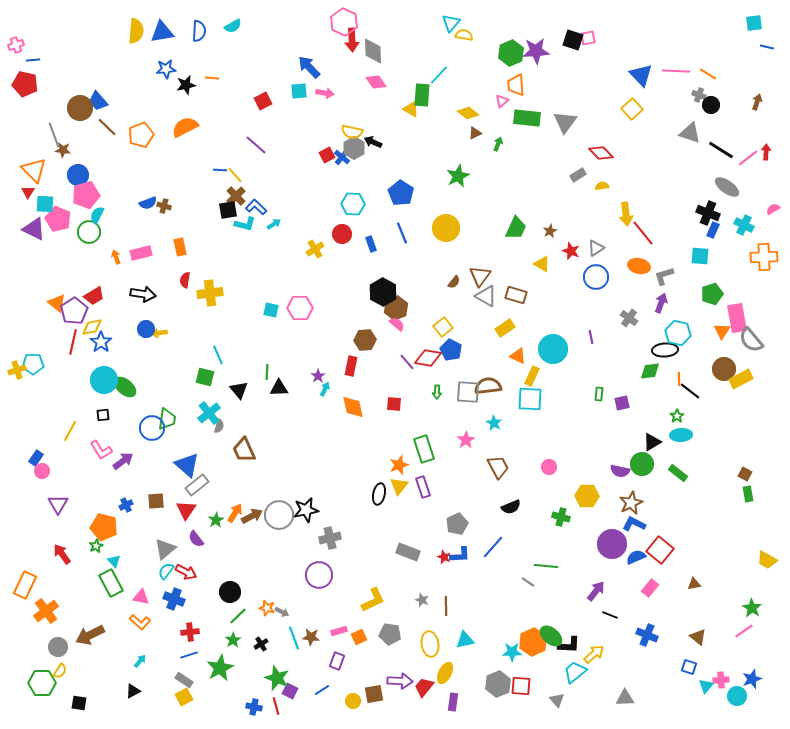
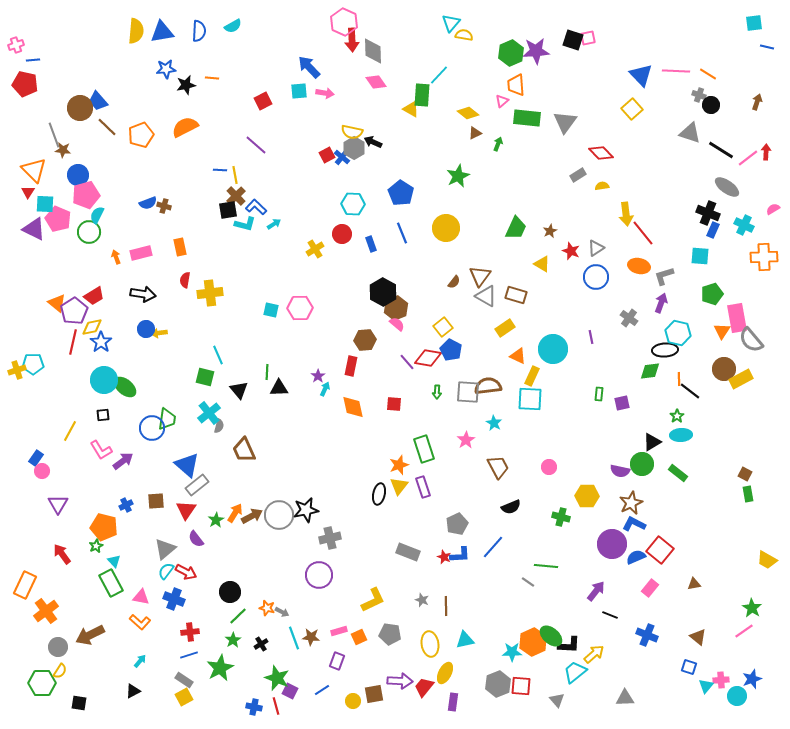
yellow line at (235, 175): rotated 30 degrees clockwise
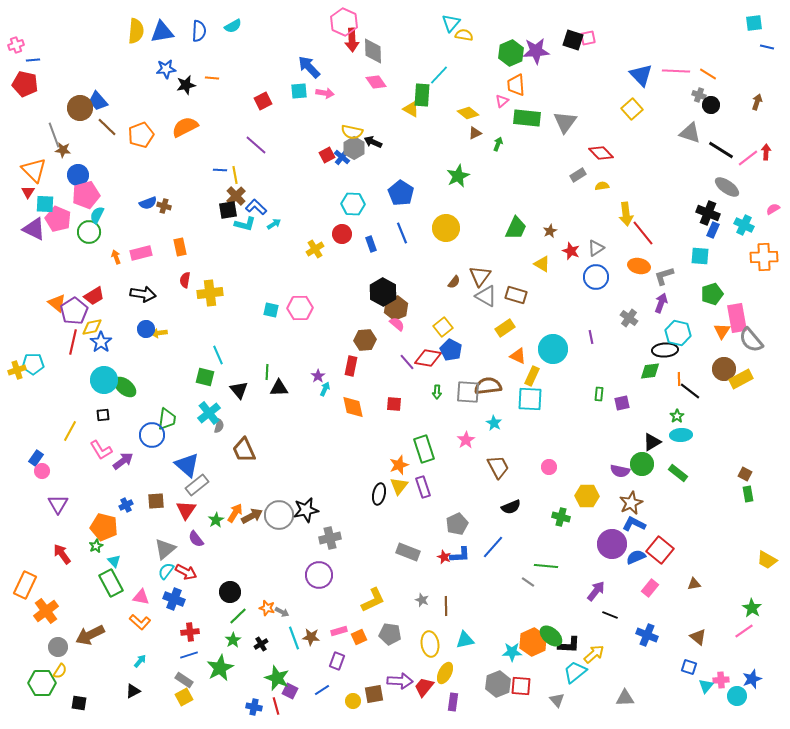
blue circle at (152, 428): moved 7 px down
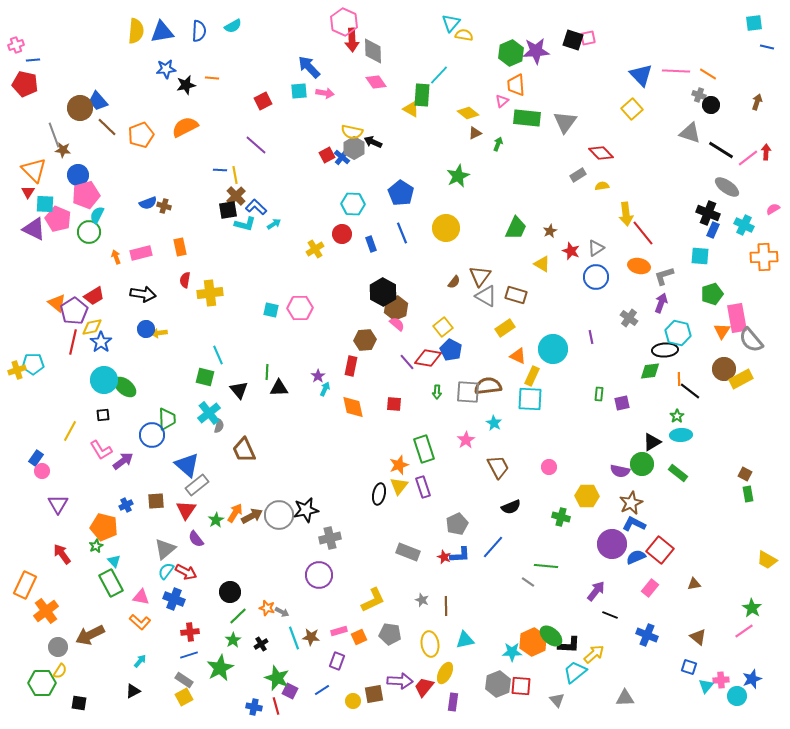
green trapezoid at (167, 419): rotated 10 degrees counterclockwise
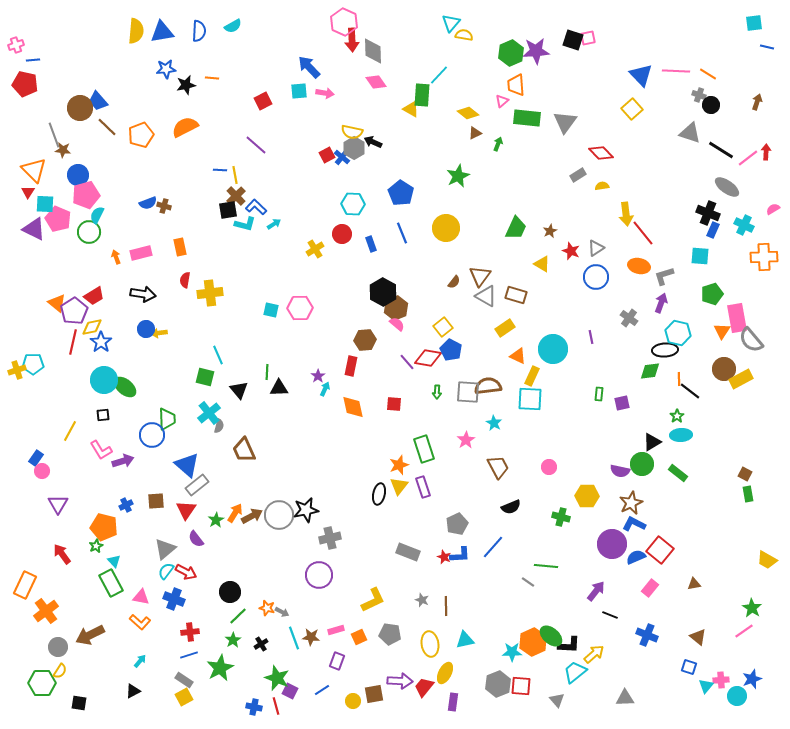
purple arrow at (123, 461): rotated 20 degrees clockwise
pink rectangle at (339, 631): moved 3 px left, 1 px up
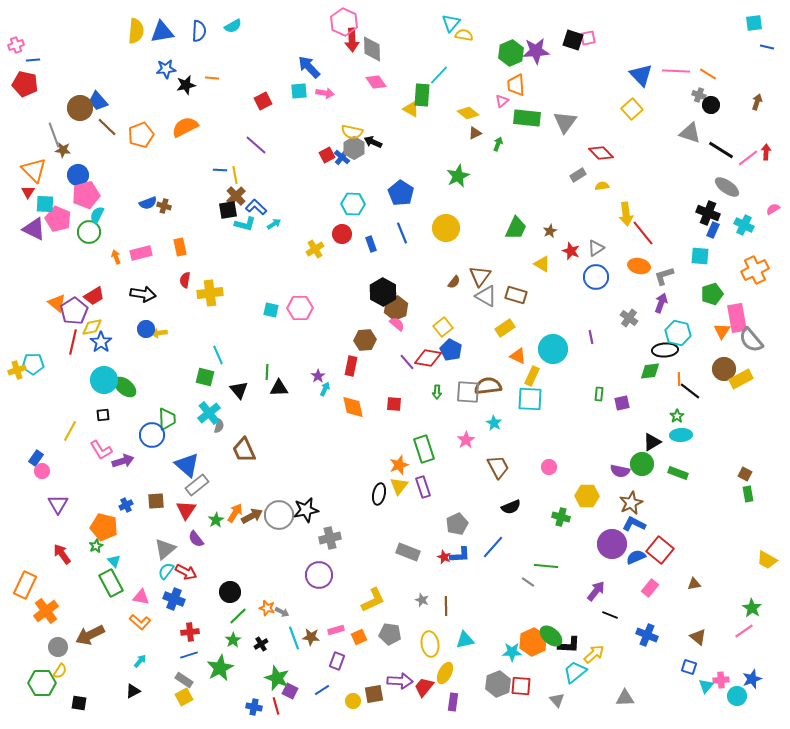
gray diamond at (373, 51): moved 1 px left, 2 px up
orange cross at (764, 257): moved 9 px left, 13 px down; rotated 24 degrees counterclockwise
green rectangle at (678, 473): rotated 18 degrees counterclockwise
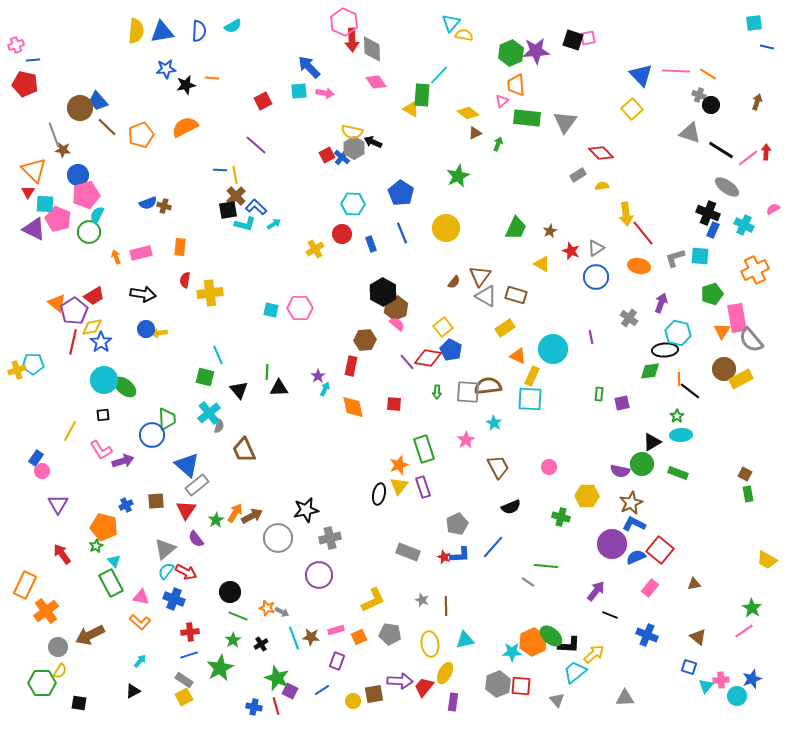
orange rectangle at (180, 247): rotated 18 degrees clockwise
gray L-shape at (664, 276): moved 11 px right, 18 px up
gray circle at (279, 515): moved 1 px left, 23 px down
green line at (238, 616): rotated 66 degrees clockwise
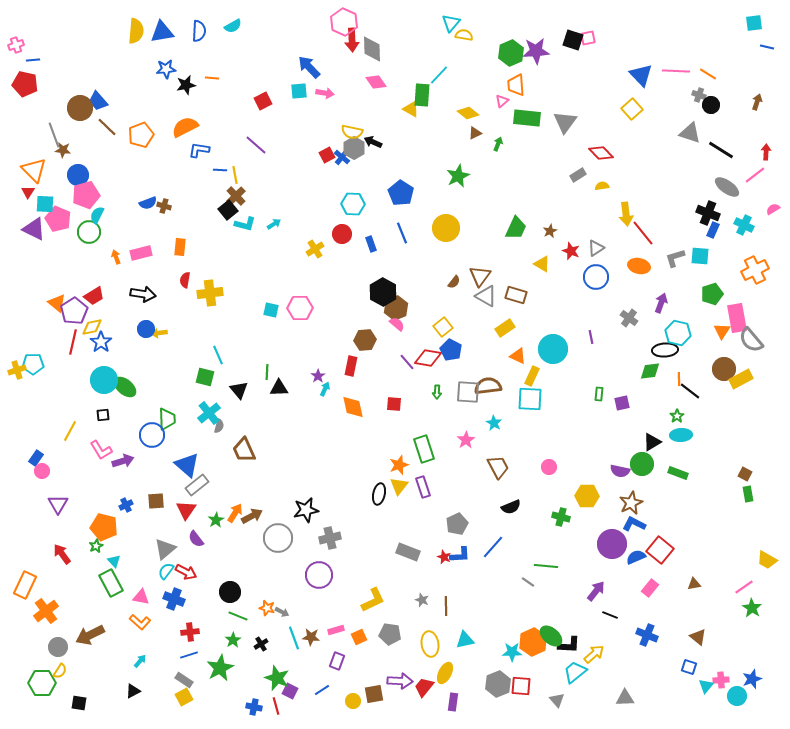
pink line at (748, 158): moved 7 px right, 17 px down
blue L-shape at (256, 207): moved 57 px left, 57 px up; rotated 35 degrees counterclockwise
black square at (228, 210): rotated 30 degrees counterclockwise
pink line at (744, 631): moved 44 px up
